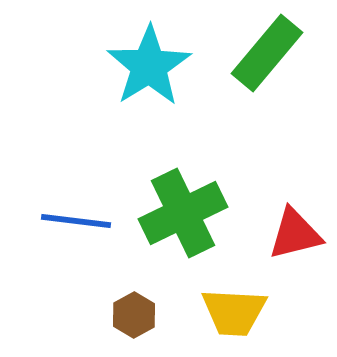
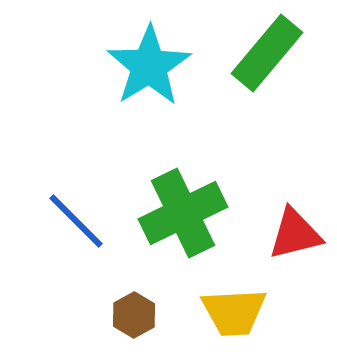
blue line: rotated 38 degrees clockwise
yellow trapezoid: rotated 6 degrees counterclockwise
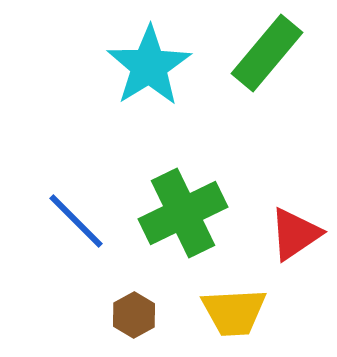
red triangle: rotated 20 degrees counterclockwise
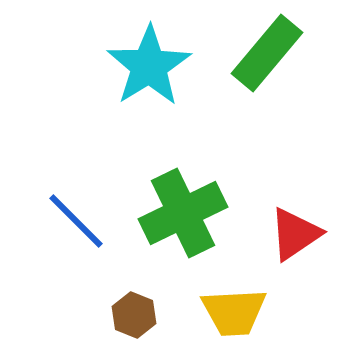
brown hexagon: rotated 9 degrees counterclockwise
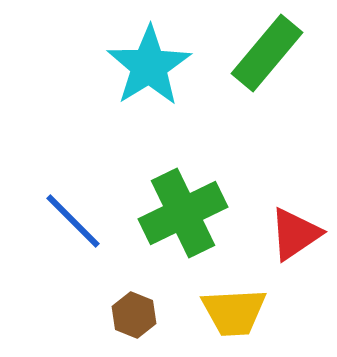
blue line: moved 3 px left
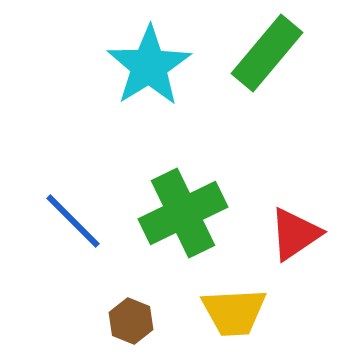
brown hexagon: moved 3 px left, 6 px down
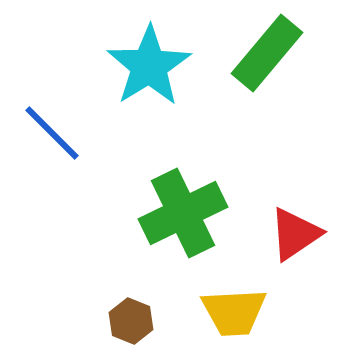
blue line: moved 21 px left, 88 px up
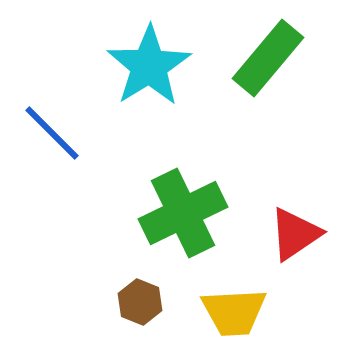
green rectangle: moved 1 px right, 5 px down
brown hexagon: moved 9 px right, 19 px up
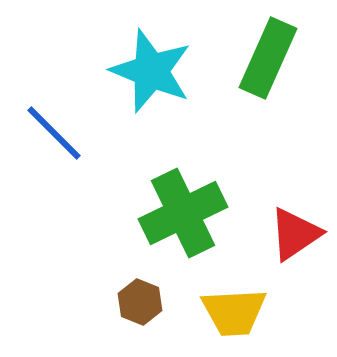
green rectangle: rotated 16 degrees counterclockwise
cyan star: moved 2 px right, 5 px down; rotated 18 degrees counterclockwise
blue line: moved 2 px right
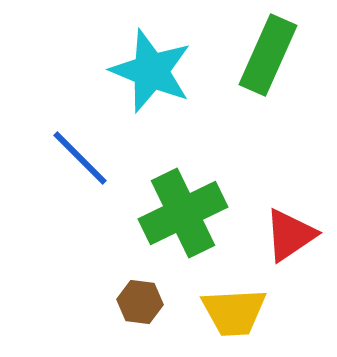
green rectangle: moved 3 px up
blue line: moved 26 px right, 25 px down
red triangle: moved 5 px left, 1 px down
brown hexagon: rotated 15 degrees counterclockwise
